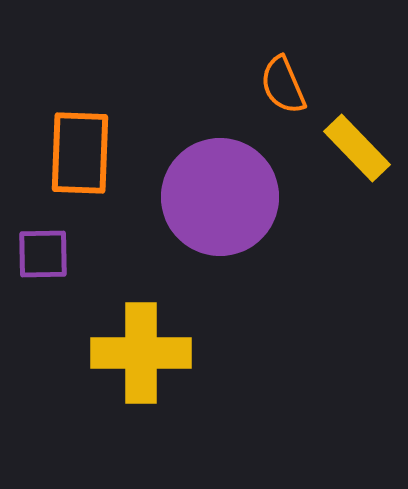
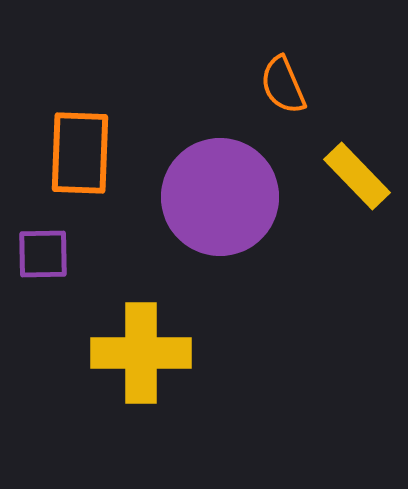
yellow rectangle: moved 28 px down
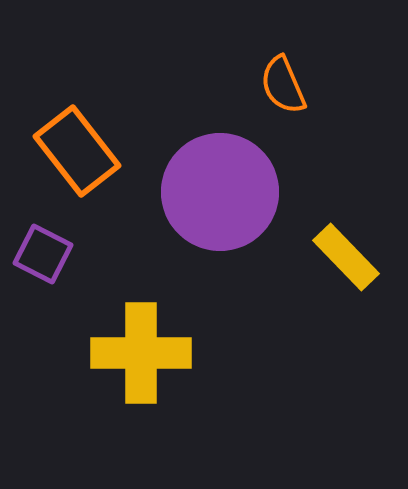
orange rectangle: moved 3 px left, 2 px up; rotated 40 degrees counterclockwise
yellow rectangle: moved 11 px left, 81 px down
purple circle: moved 5 px up
purple square: rotated 28 degrees clockwise
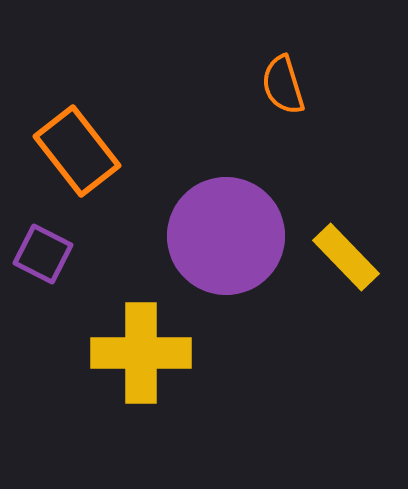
orange semicircle: rotated 6 degrees clockwise
purple circle: moved 6 px right, 44 px down
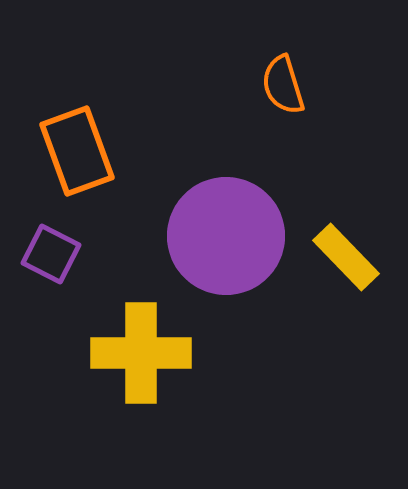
orange rectangle: rotated 18 degrees clockwise
purple square: moved 8 px right
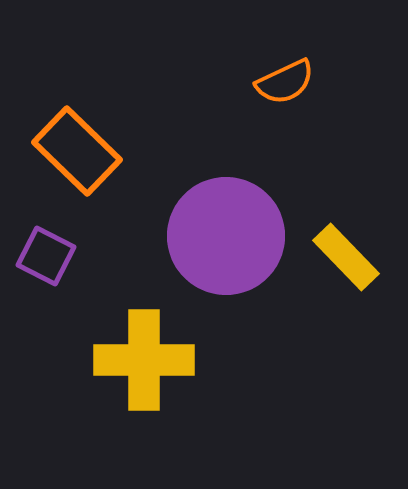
orange semicircle: moved 2 px right, 3 px up; rotated 98 degrees counterclockwise
orange rectangle: rotated 26 degrees counterclockwise
purple square: moved 5 px left, 2 px down
yellow cross: moved 3 px right, 7 px down
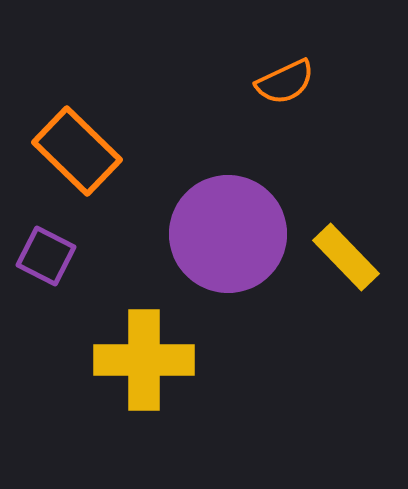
purple circle: moved 2 px right, 2 px up
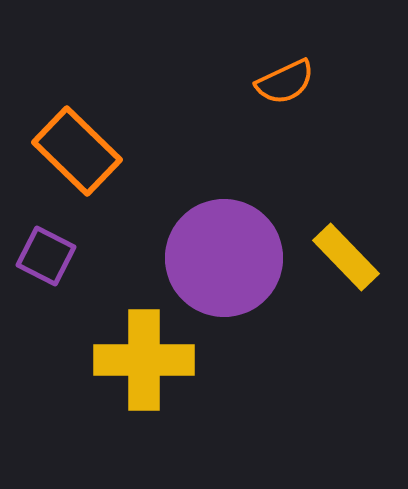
purple circle: moved 4 px left, 24 px down
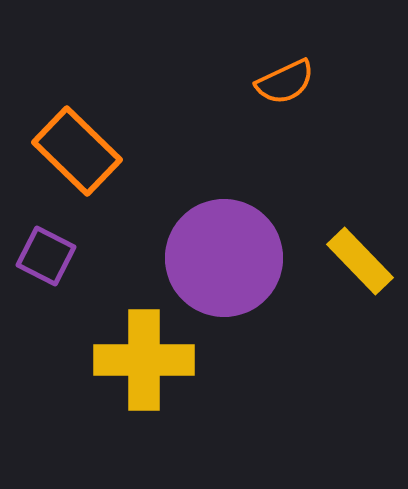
yellow rectangle: moved 14 px right, 4 px down
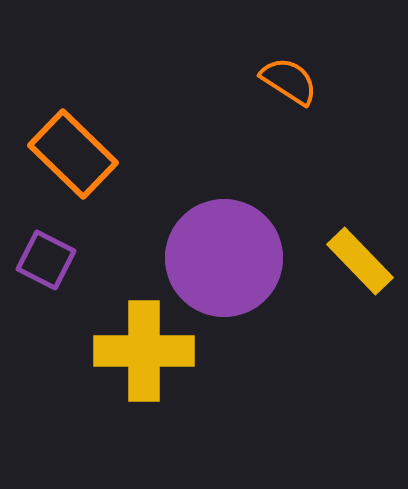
orange semicircle: moved 4 px right, 1 px up; rotated 122 degrees counterclockwise
orange rectangle: moved 4 px left, 3 px down
purple square: moved 4 px down
yellow cross: moved 9 px up
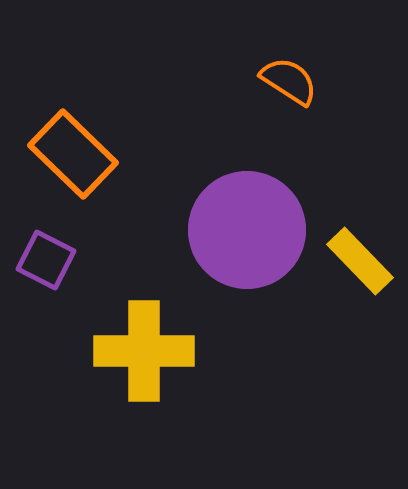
purple circle: moved 23 px right, 28 px up
